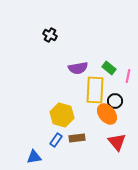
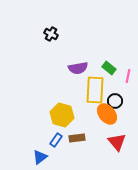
black cross: moved 1 px right, 1 px up
blue triangle: moved 6 px right; rotated 28 degrees counterclockwise
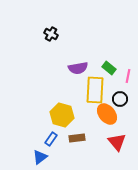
black circle: moved 5 px right, 2 px up
blue rectangle: moved 5 px left, 1 px up
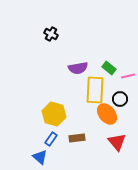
pink line: rotated 64 degrees clockwise
yellow hexagon: moved 8 px left, 1 px up
blue triangle: rotated 42 degrees counterclockwise
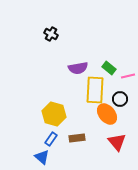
blue triangle: moved 2 px right
